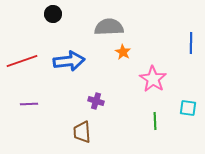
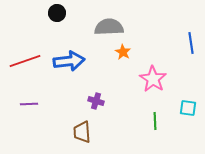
black circle: moved 4 px right, 1 px up
blue line: rotated 10 degrees counterclockwise
red line: moved 3 px right
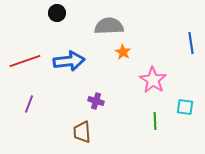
gray semicircle: moved 1 px up
pink star: moved 1 px down
purple line: rotated 66 degrees counterclockwise
cyan square: moved 3 px left, 1 px up
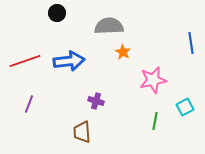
pink star: rotated 28 degrees clockwise
cyan square: rotated 36 degrees counterclockwise
green line: rotated 12 degrees clockwise
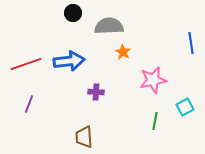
black circle: moved 16 px right
red line: moved 1 px right, 3 px down
purple cross: moved 9 px up; rotated 14 degrees counterclockwise
brown trapezoid: moved 2 px right, 5 px down
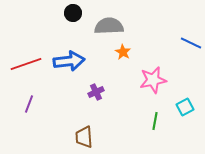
blue line: rotated 55 degrees counterclockwise
purple cross: rotated 28 degrees counterclockwise
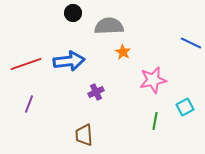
brown trapezoid: moved 2 px up
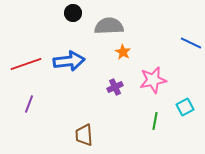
purple cross: moved 19 px right, 5 px up
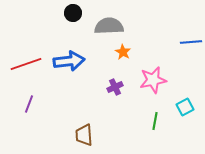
blue line: moved 1 px up; rotated 30 degrees counterclockwise
